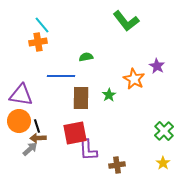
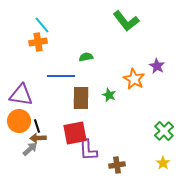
green star: rotated 16 degrees counterclockwise
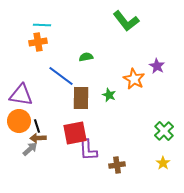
cyan line: rotated 48 degrees counterclockwise
blue line: rotated 36 degrees clockwise
